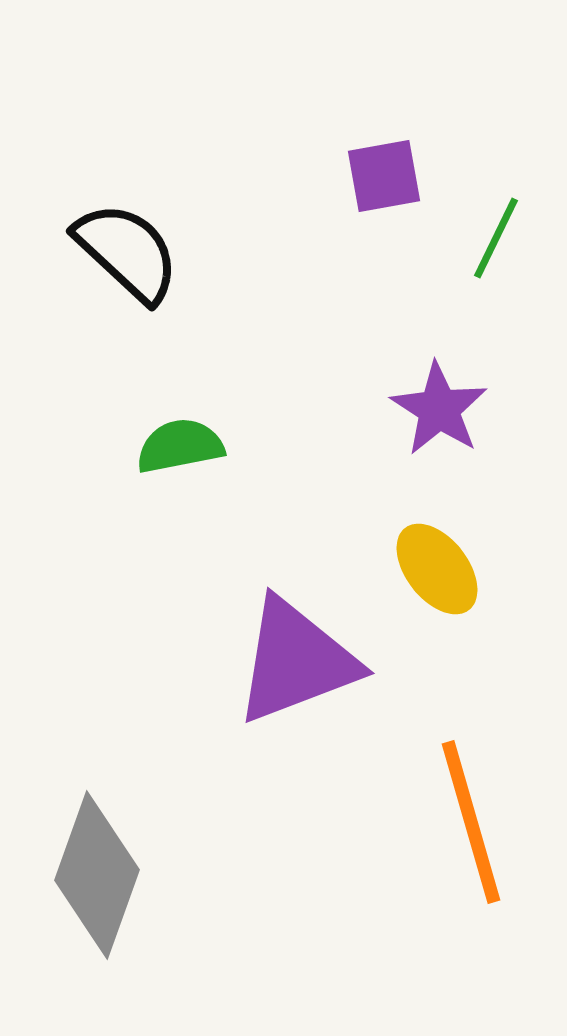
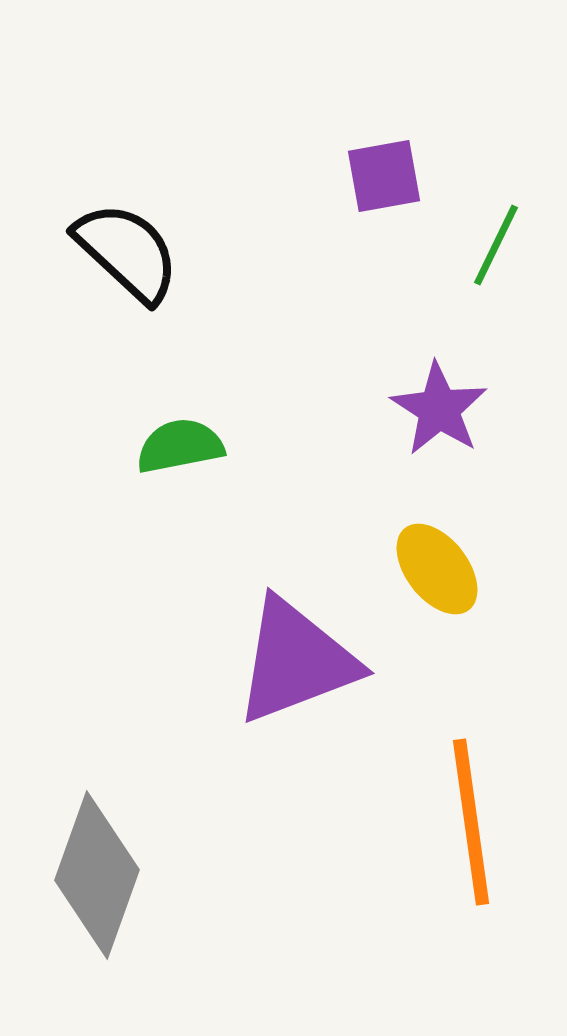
green line: moved 7 px down
orange line: rotated 8 degrees clockwise
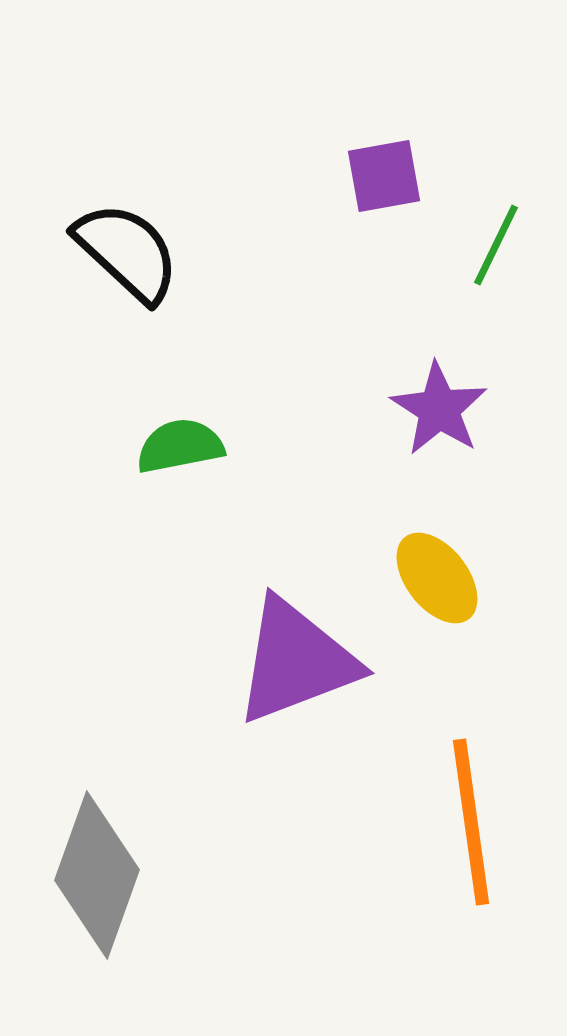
yellow ellipse: moved 9 px down
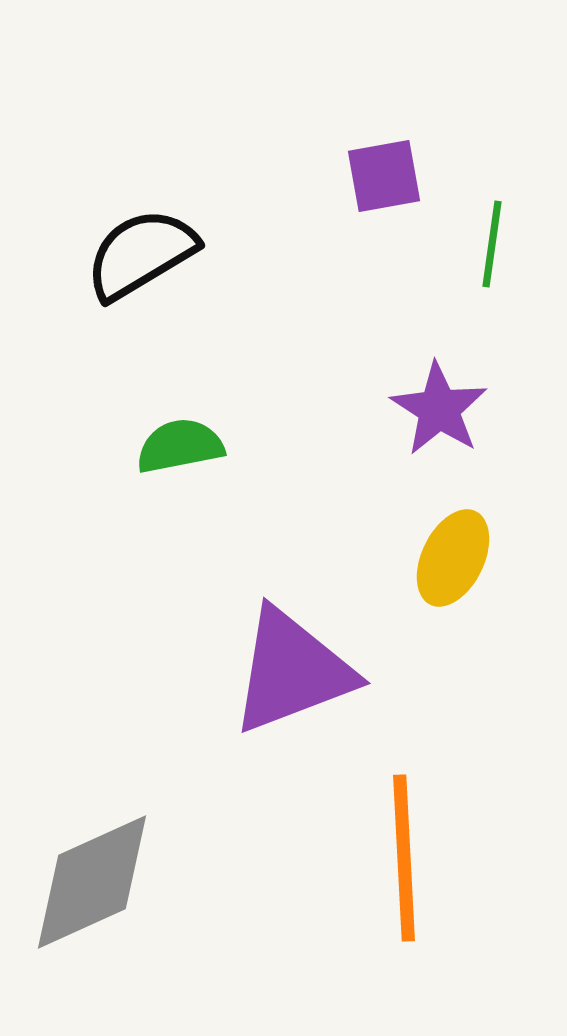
green line: moved 4 px left, 1 px up; rotated 18 degrees counterclockwise
black semicircle: moved 14 px right, 2 px down; rotated 74 degrees counterclockwise
yellow ellipse: moved 16 px right, 20 px up; rotated 64 degrees clockwise
purple triangle: moved 4 px left, 10 px down
orange line: moved 67 px left, 36 px down; rotated 5 degrees clockwise
gray diamond: moved 5 px left, 7 px down; rotated 46 degrees clockwise
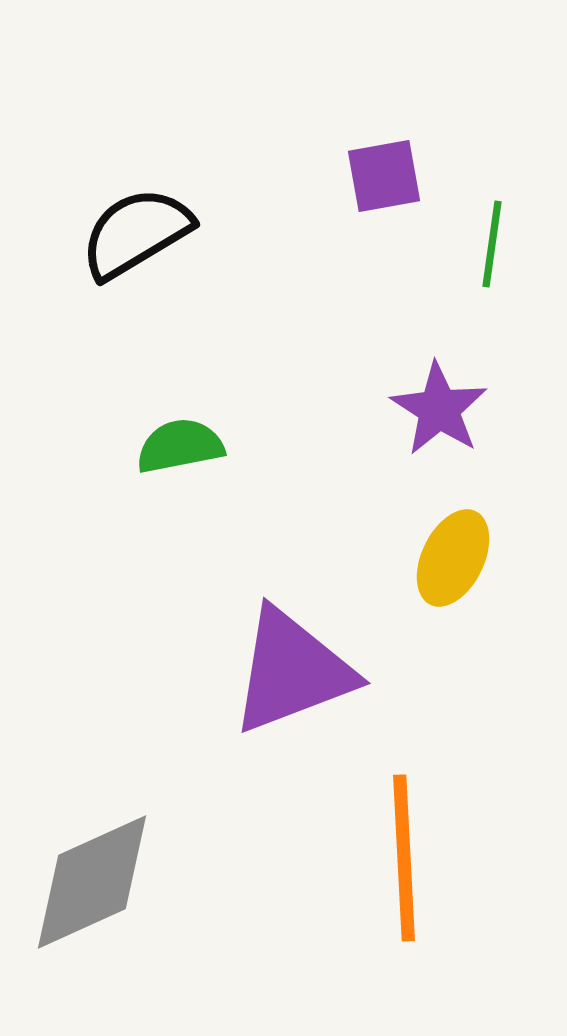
black semicircle: moved 5 px left, 21 px up
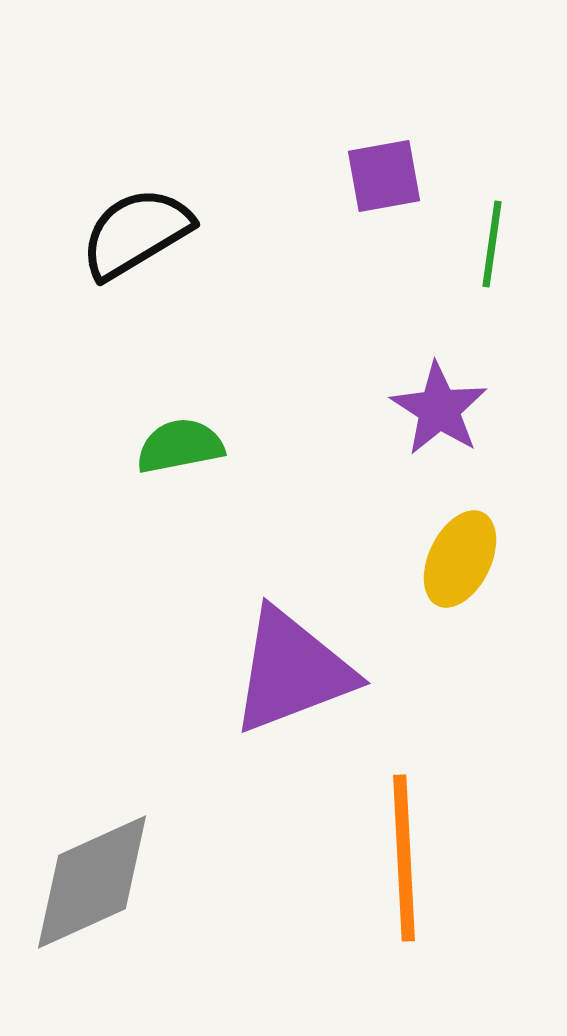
yellow ellipse: moved 7 px right, 1 px down
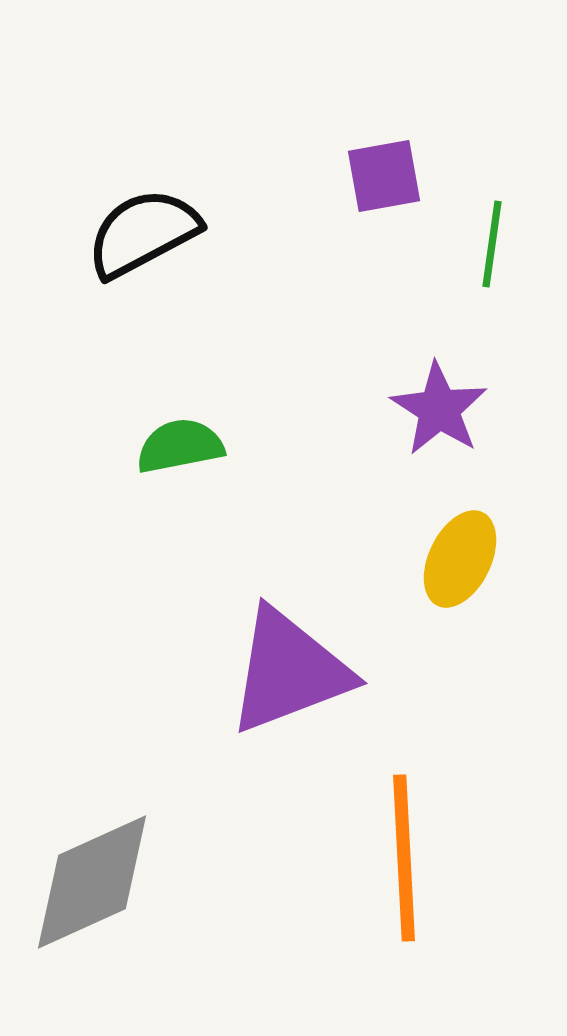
black semicircle: moved 7 px right; rotated 3 degrees clockwise
purple triangle: moved 3 px left
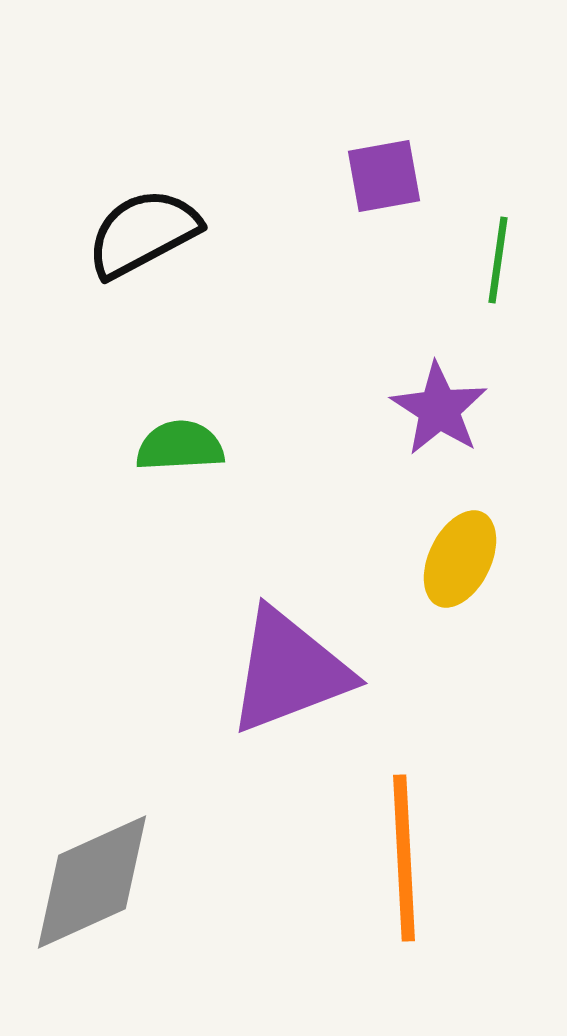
green line: moved 6 px right, 16 px down
green semicircle: rotated 8 degrees clockwise
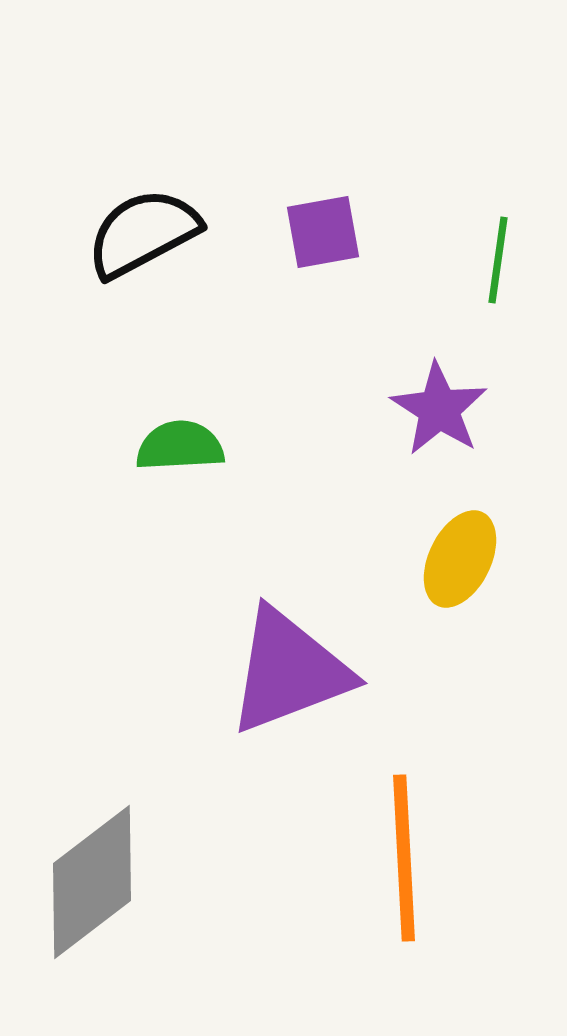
purple square: moved 61 px left, 56 px down
gray diamond: rotated 13 degrees counterclockwise
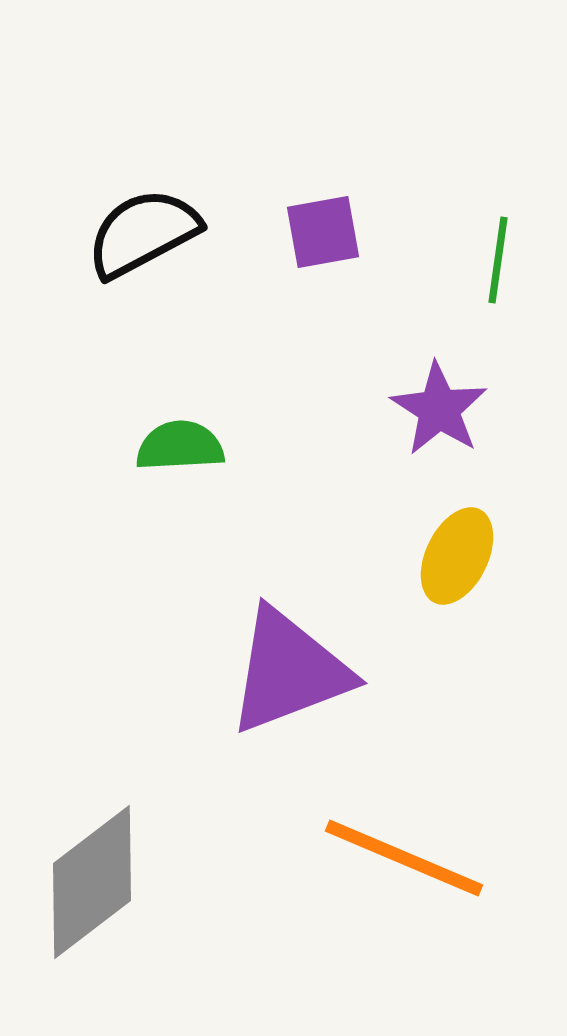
yellow ellipse: moved 3 px left, 3 px up
orange line: rotated 64 degrees counterclockwise
